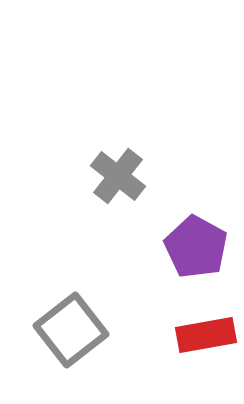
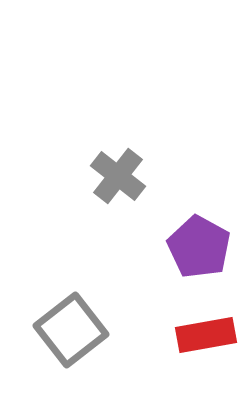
purple pentagon: moved 3 px right
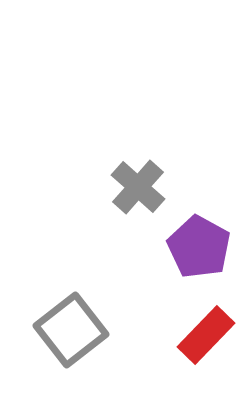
gray cross: moved 20 px right, 11 px down; rotated 4 degrees clockwise
red rectangle: rotated 36 degrees counterclockwise
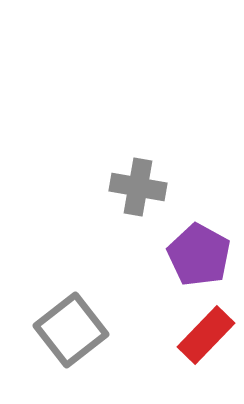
gray cross: rotated 32 degrees counterclockwise
purple pentagon: moved 8 px down
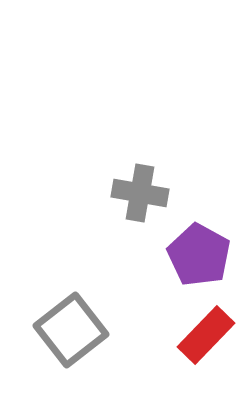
gray cross: moved 2 px right, 6 px down
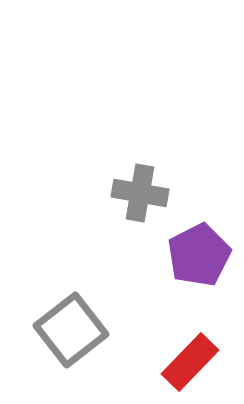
purple pentagon: rotated 16 degrees clockwise
red rectangle: moved 16 px left, 27 px down
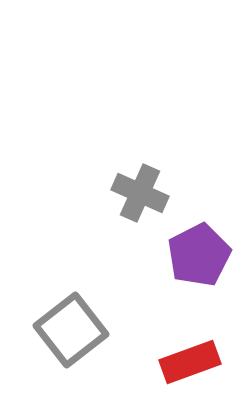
gray cross: rotated 14 degrees clockwise
red rectangle: rotated 26 degrees clockwise
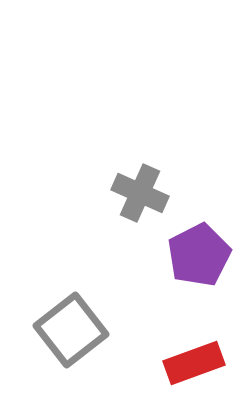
red rectangle: moved 4 px right, 1 px down
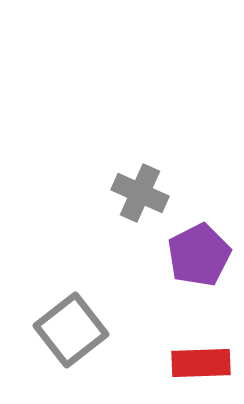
red rectangle: moved 7 px right; rotated 18 degrees clockwise
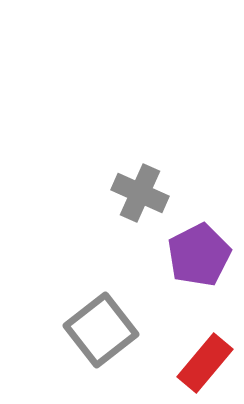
gray square: moved 30 px right
red rectangle: moved 4 px right; rotated 48 degrees counterclockwise
